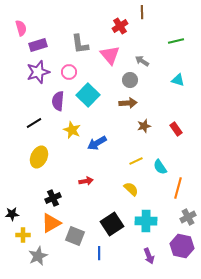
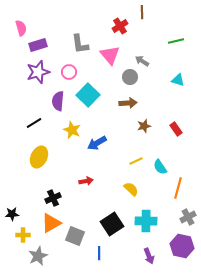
gray circle: moved 3 px up
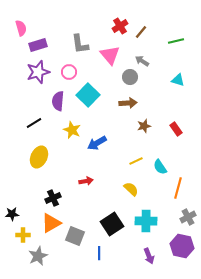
brown line: moved 1 px left, 20 px down; rotated 40 degrees clockwise
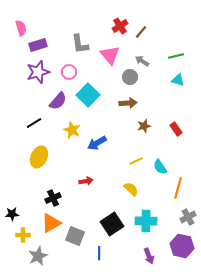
green line: moved 15 px down
purple semicircle: rotated 144 degrees counterclockwise
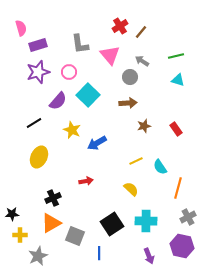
yellow cross: moved 3 px left
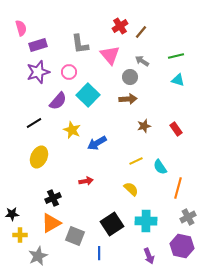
brown arrow: moved 4 px up
